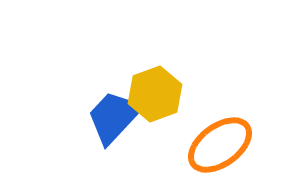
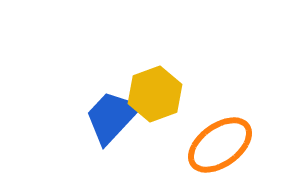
blue trapezoid: moved 2 px left
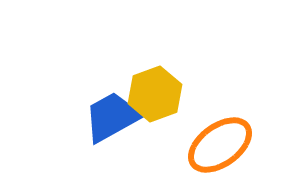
blue trapezoid: rotated 18 degrees clockwise
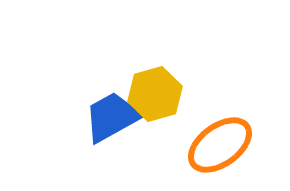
yellow hexagon: rotated 4 degrees clockwise
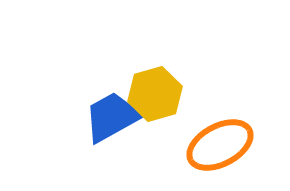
orange ellipse: rotated 8 degrees clockwise
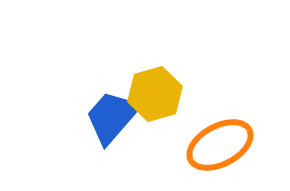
blue trapezoid: rotated 20 degrees counterclockwise
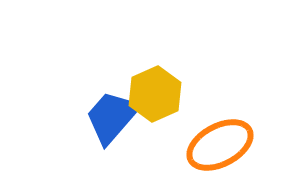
yellow hexagon: rotated 8 degrees counterclockwise
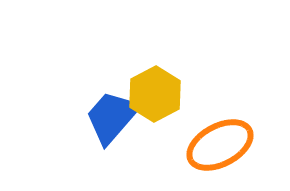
yellow hexagon: rotated 4 degrees counterclockwise
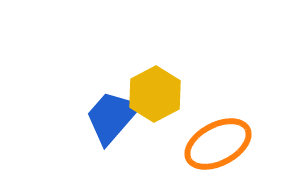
orange ellipse: moved 2 px left, 1 px up
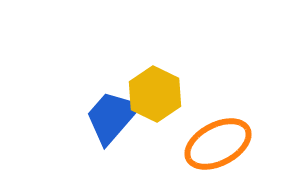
yellow hexagon: rotated 6 degrees counterclockwise
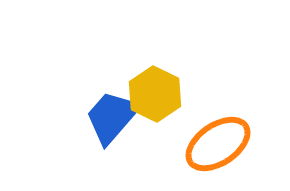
orange ellipse: rotated 6 degrees counterclockwise
